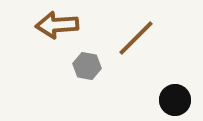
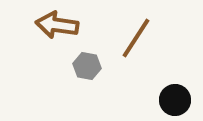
brown arrow: rotated 12 degrees clockwise
brown line: rotated 12 degrees counterclockwise
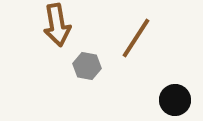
brown arrow: rotated 108 degrees counterclockwise
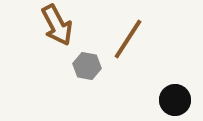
brown arrow: rotated 18 degrees counterclockwise
brown line: moved 8 px left, 1 px down
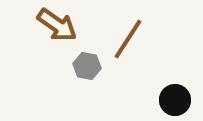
brown arrow: rotated 27 degrees counterclockwise
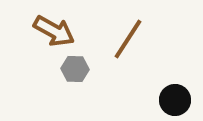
brown arrow: moved 3 px left, 6 px down; rotated 6 degrees counterclockwise
gray hexagon: moved 12 px left, 3 px down; rotated 8 degrees counterclockwise
